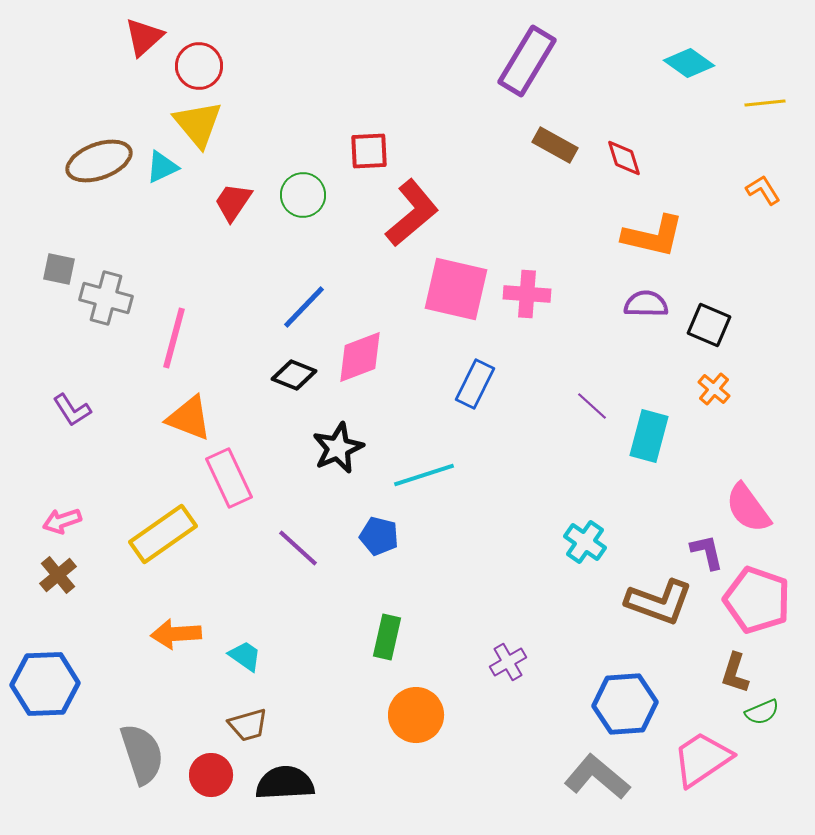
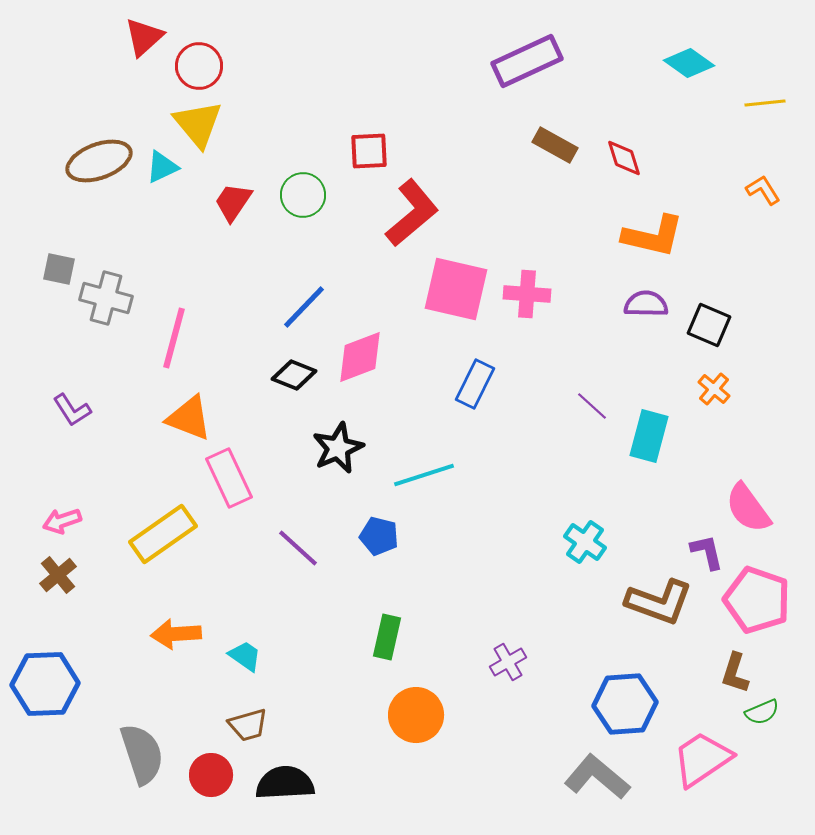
purple rectangle at (527, 61): rotated 34 degrees clockwise
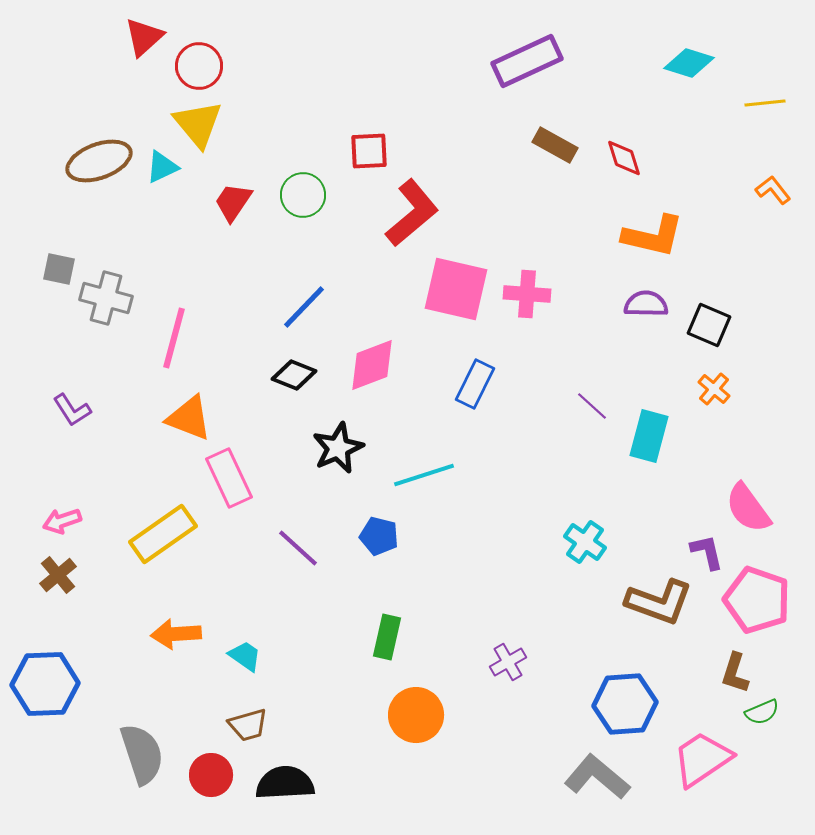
cyan diamond at (689, 63): rotated 18 degrees counterclockwise
orange L-shape at (763, 190): moved 10 px right; rotated 6 degrees counterclockwise
pink diamond at (360, 357): moved 12 px right, 8 px down
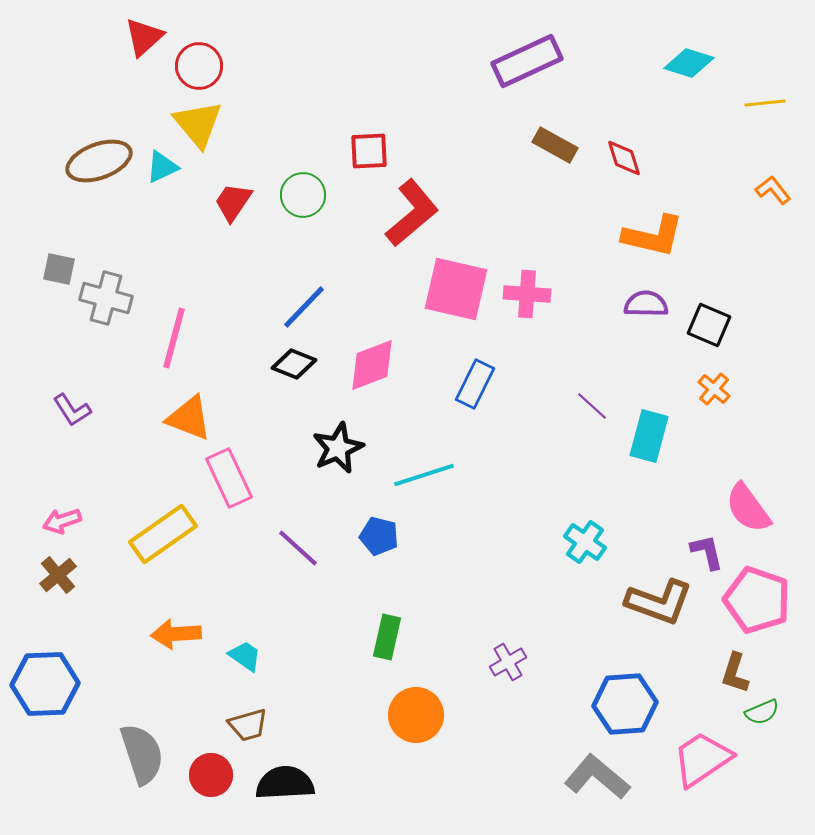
black diamond at (294, 375): moved 11 px up
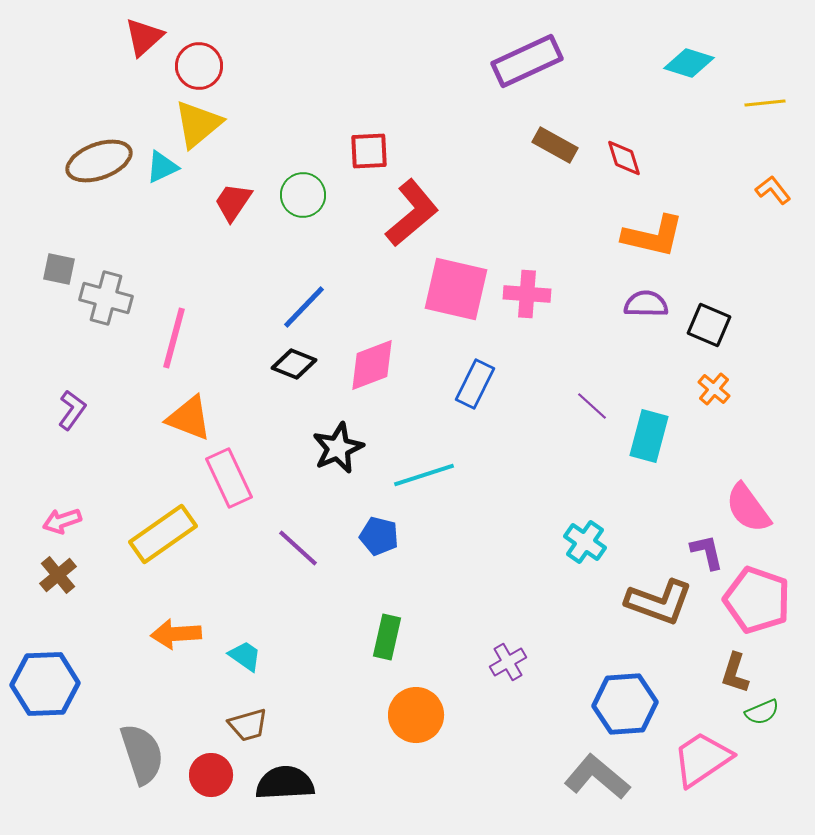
yellow triangle at (198, 124): rotated 30 degrees clockwise
purple L-shape at (72, 410): rotated 111 degrees counterclockwise
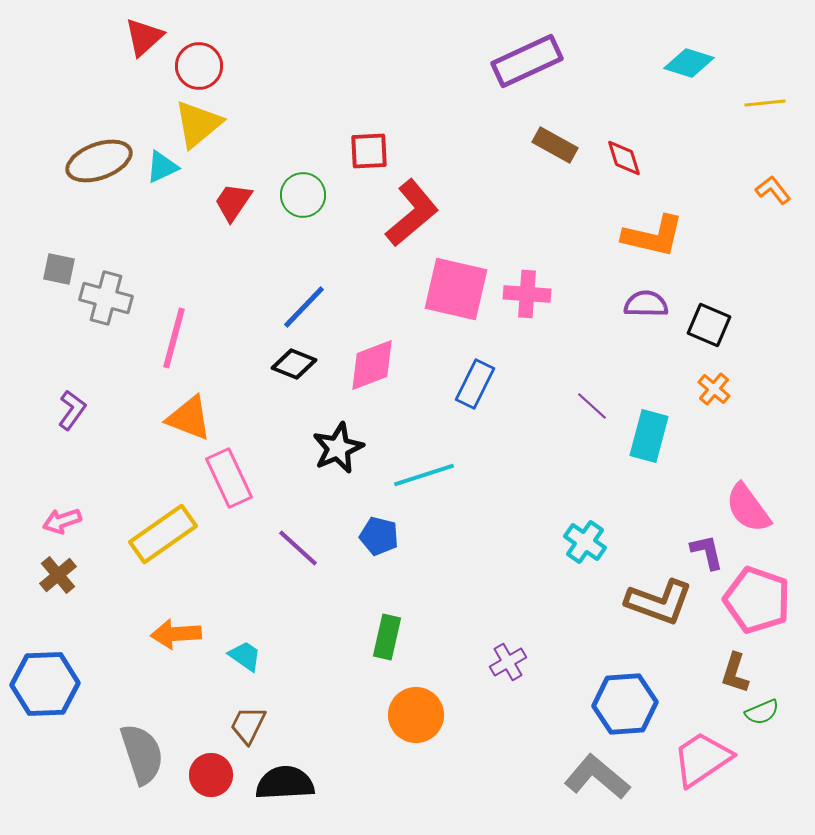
brown trapezoid at (248, 725): rotated 132 degrees clockwise
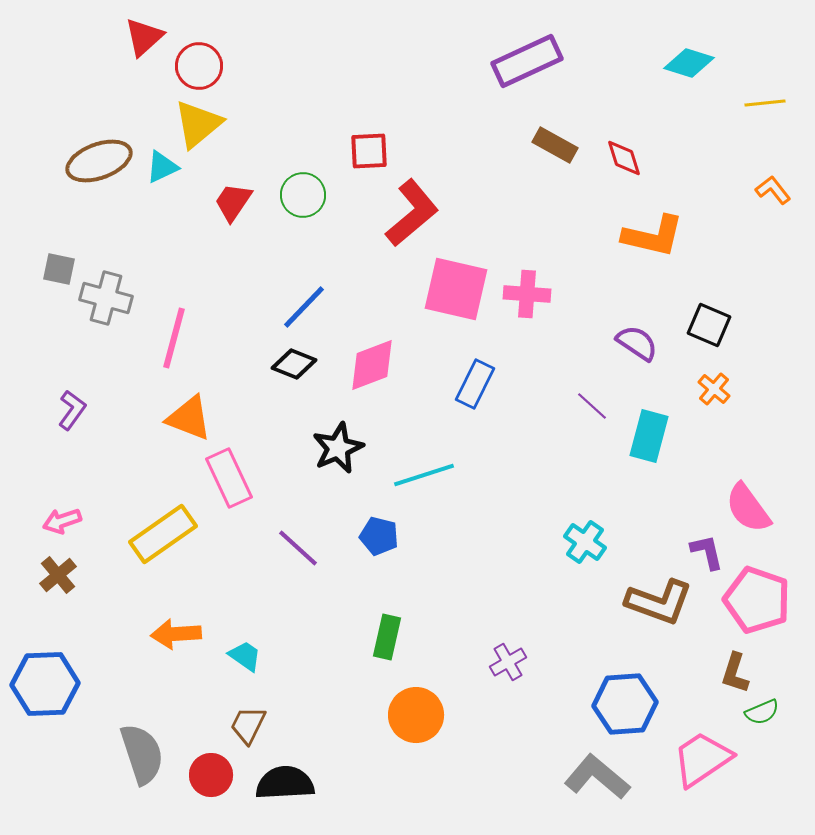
purple semicircle at (646, 304): moved 9 px left, 39 px down; rotated 33 degrees clockwise
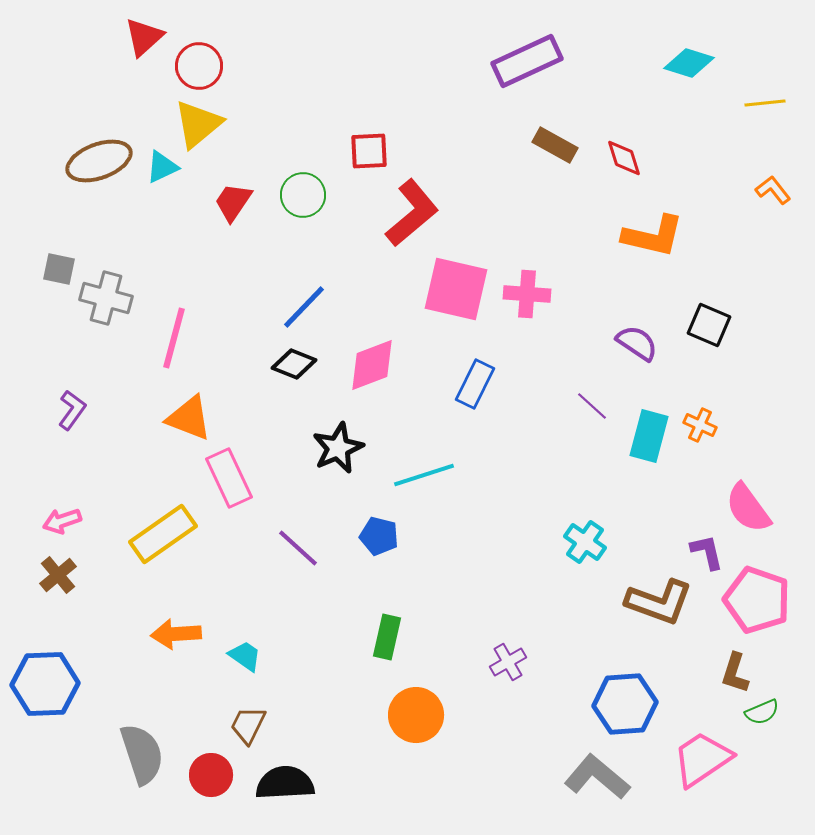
orange cross at (714, 389): moved 14 px left, 36 px down; rotated 16 degrees counterclockwise
